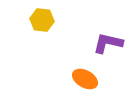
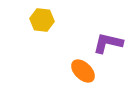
orange ellipse: moved 2 px left, 8 px up; rotated 15 degrees clockwise
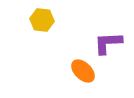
purple L-shape: rotated 16 degrees counterclockwise
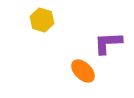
yellow hexagon: rotated 10 degrees clockwise
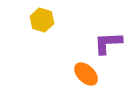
orange ellipse: moved 3 px right, 3 px down
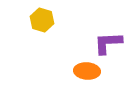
orange ellipse: moved 1 px right, 3 px up; rotated 40 degrees counterclockwise
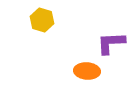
purple L-shape: moved 3 px right
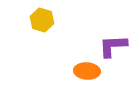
purple L-shape: moved 2 px right, 3 px down
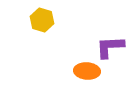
purple L-shape: moved 3 px left, 1 px down
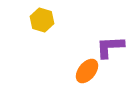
orange ellipse: rotated 55 degrees counterclockwise
